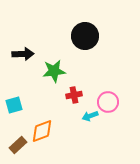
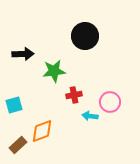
pink circle: moved 2 px right
cyan arrow: rotated 28 degrees clockwise
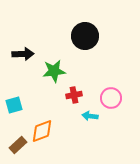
pink circle: moved 1 px right, 4 px up
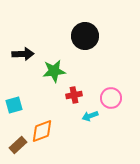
cyan arrow: rotated 28 degrees counterclockwise
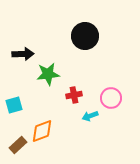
green star: moved 6 px left, 3 px down
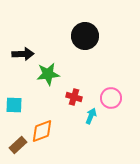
red cross: moved 2 px down; rotated 28 degrees clockwise
cyan square: rotated 18 degrees clockwise
cyan arrow: moved 1 px right; rotated 133 degrees clockwise
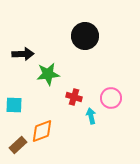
cyan arrow: rotated 35 degrees counterclockwise
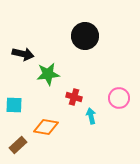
black arrow: rotated 15 degrees clockwise
pink circle: moved 8 px right
orange diamond: moved 4 px right, 4 px up; rotated 30 degrees clockwise
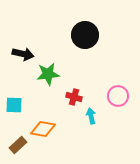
black circle: moved 1 px up
pink circle: moved 1 px left, 2 px up
orange diamond: moved 3 px left, 2 px down
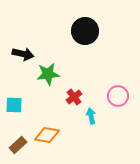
black circle: moved 4 px up
red cross: rotated 35 degrees clockwise
orange diamond: moved 4 px right, 6 px down
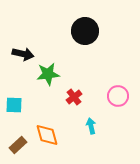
cyan arrow: moved 10 px down
orange diamond: rotated 65 degrees clockwise
